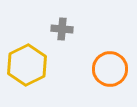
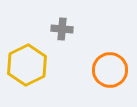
orange circle: moved 1 px down
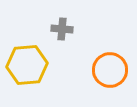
yellow hexagon: rotated 21 degrees clockwise
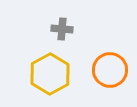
yellow hexagon: moved 23 px right, 9 px down; rotated 24 degrees counterclockwise
